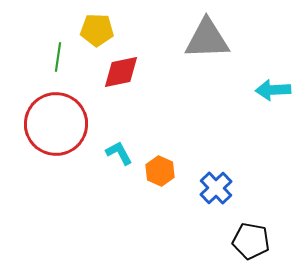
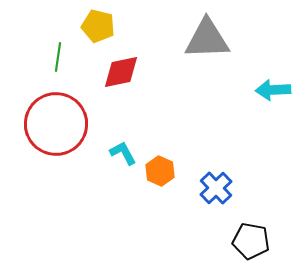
yellow pentagon: moved 1 px right, 4 px up; rotated 12 degrees clockwise
cyan L-shape: moved 4 px right
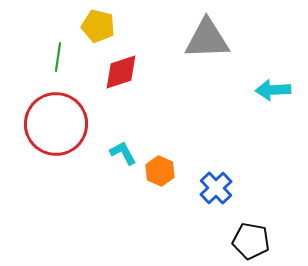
red diamond: rotated 6 degrees counterclockwise
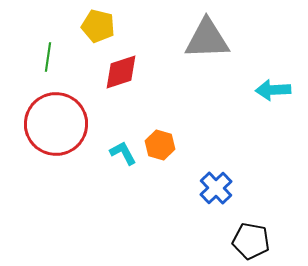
green line: moved 10 px left
orange hexagon: moved 26 px up; rotated 8 degrees counterclockwise
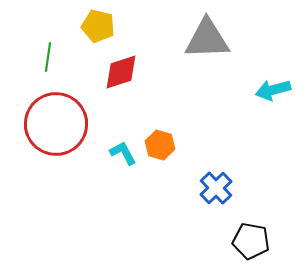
cyan arrow: rotated 12 degrees counterclockwise
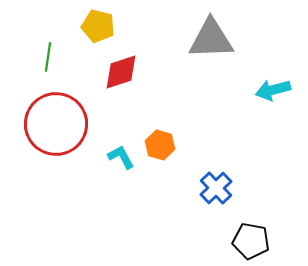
gray triangle: moved 4 px right
cyan L-shape: moved 2 px left, 4 px down
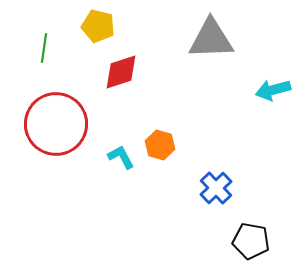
green line: moved 4 px left, 9 px up
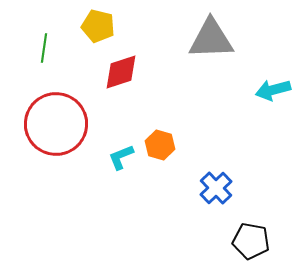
cyan L-shape: rotated 84 degrees counterclockwise
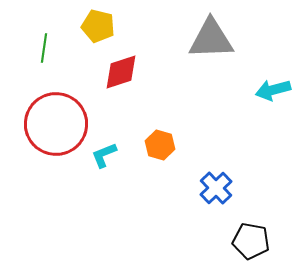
cyan L-shape: moved 17 px left, 2 px up
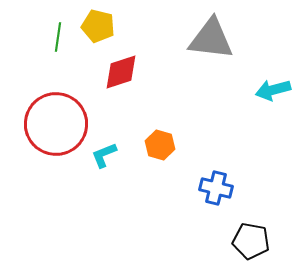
gray triangle: rotated 9 degrees clockwise
green line: moved 14 px right, 11 px up
blue cross: rotated 32 degrees counterclockwise
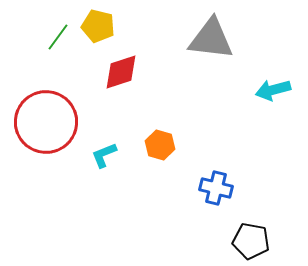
green line: rotated 28 degrees clockwise
red circle: moved 10 px left, 2 px up
